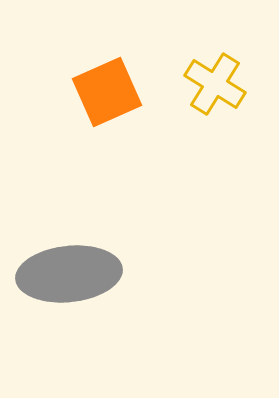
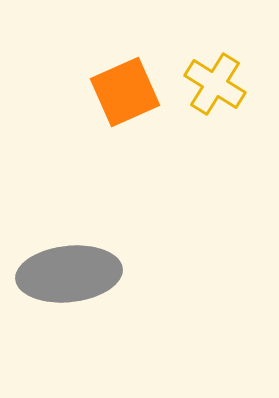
orange square: moved 18 px right
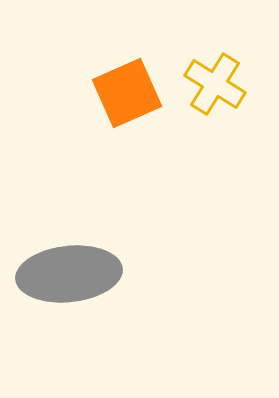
orange square: moved 2 px right, 1 px down
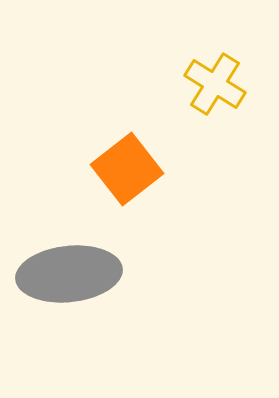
orange square: moved 76 px down; rotated 14 degrees counterclockwise
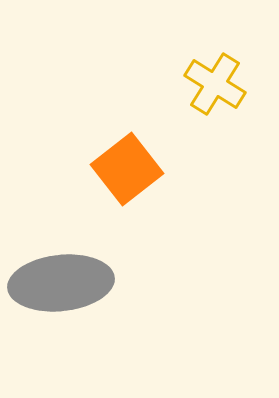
gray ellipse: moved 8 px left, 9 px down
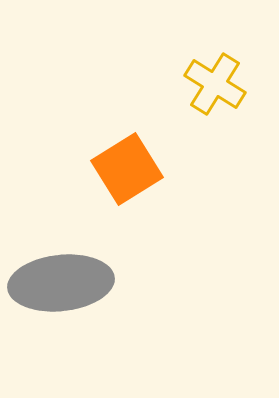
orange square: rotated 6 degrees clockwise
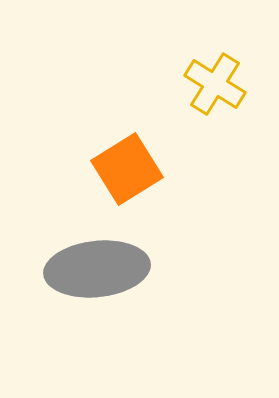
gray ellipse: moved 36 px right, 14 px up
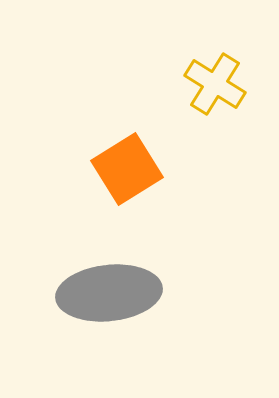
gray ellipse: moved 12 px right, 24 px down
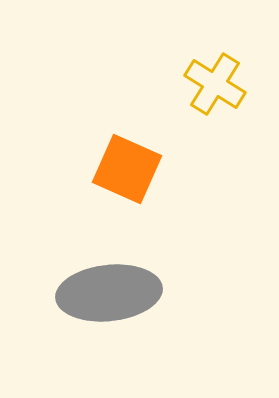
orange square: rotated 34 degrees counterclockwise
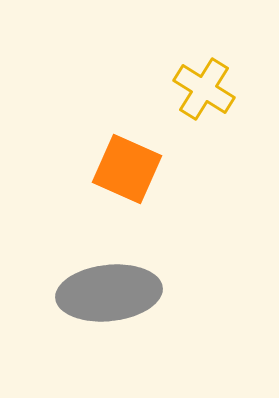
yellow cross: moved 11 px left, 5 px down
